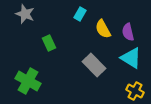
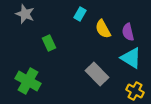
gray rectangle: moved 3 px right, 9 px down
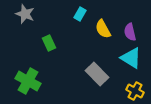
purple semicircle: moved 2 px right
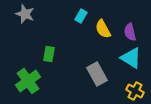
cyan rectangle: moved 1 px right, 2 px down
green rectangle: moved 11 px down; rotated 35 degrees clockwise
gray rectangle: rotated 15 degrees clockwise
green cross: rotated 25 degrees clockwise
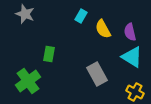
cyan triangle: moved 1 px right, 1 px up
yellow cross: moved 1 px down
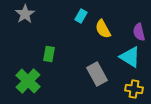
gray star: rotated 18 degrees clockwise
purple semicircle: moved 9 px right
cyan triangle: moved 2 px left
green cross: rotated 10 degrees counterclockwise
yellow cross: moved 1 px left, 3 px up; rotated 18 degrees counterclockwise
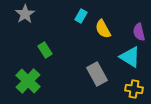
green rectangle: moved 4 px left, 4 px up; rotated 42 degrees counterclockwise
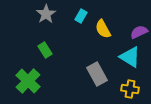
gray star: moved 21 px right
purple semicircle: rotated 78 degrees clockwise
yellow cross: moved 4 px left
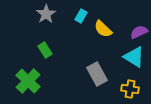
yellow semicircle: rotated 18 degrees counterclockwise
cyan triangle: moved 4 px right
